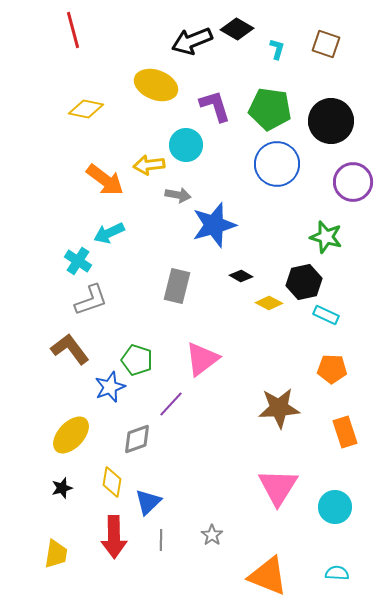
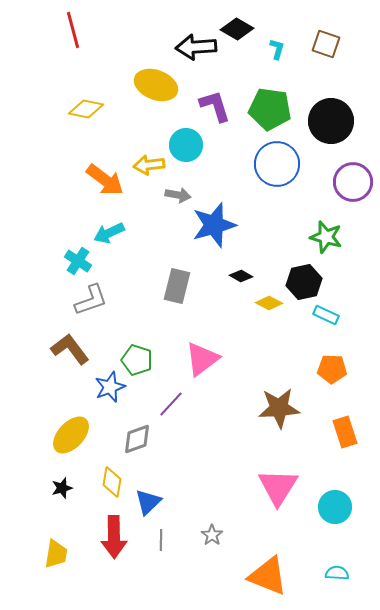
black arrow at (192, 41): moved 4 px right, 6 px down; rotated 18 degrees clockwise
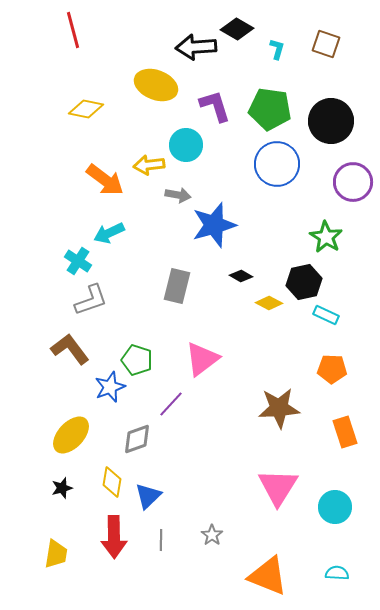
green star at (326, 237): rotated 16 degrees clockwise
blue triangle at (148, 502): moved 6 px up
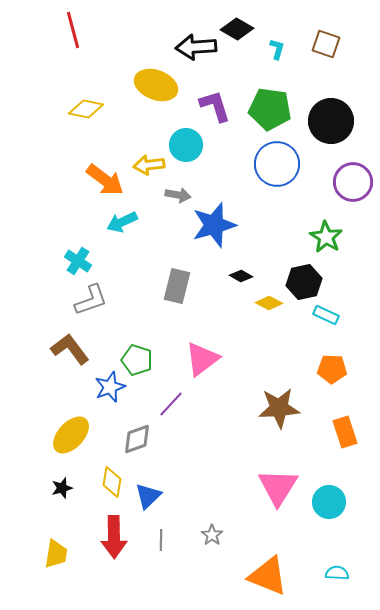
cyan arrow at (109, 233): moved 13 px right, 11 px up
cyan circle at (335, 507): moved 6 px left, 5 px up
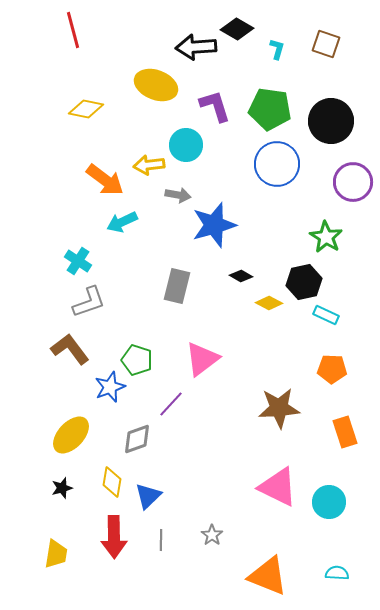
gray L-shape at (91, 300): moved 2 px left, 2 px down
pink triangle at (278, 487): rotated 36 degrees counterclockwise
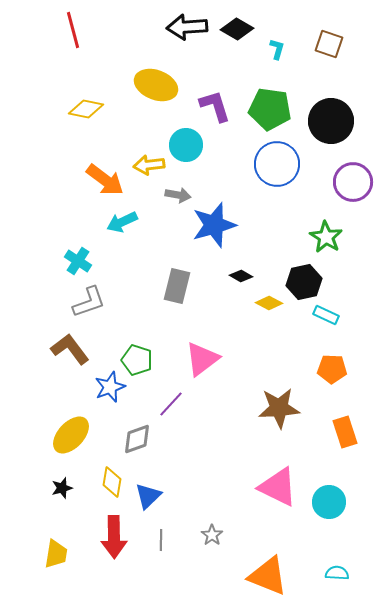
brown square at (326, 44): moved 3 px right
black arrow at (196, 47): moved 9 px left, 20 px up
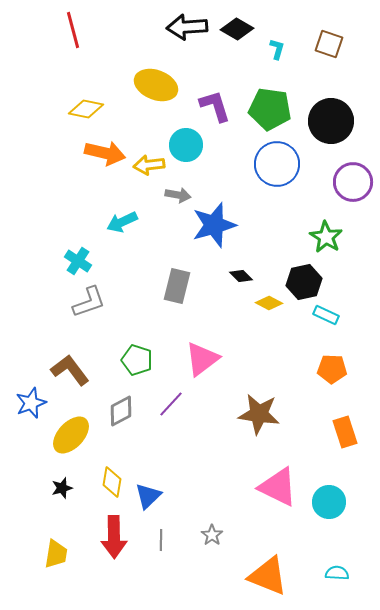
orange arrow at (105, 180): moved 27 px up; rotated 24 degrees counterclockwise
black diamond at (241, 276): rotated 15 degrees clockwise
brown L-shape at (70, 349): moved 21 px down
blue star at (110, 387): moved 79 px left, 16 px down
brown star at (279, 408): moved 20 px left, 6 px down; rotated 12 degrees clockwise
gray diamond at (137, 439): moved 16 px left, 28 px up; rotated 8 degrees counterclockwise
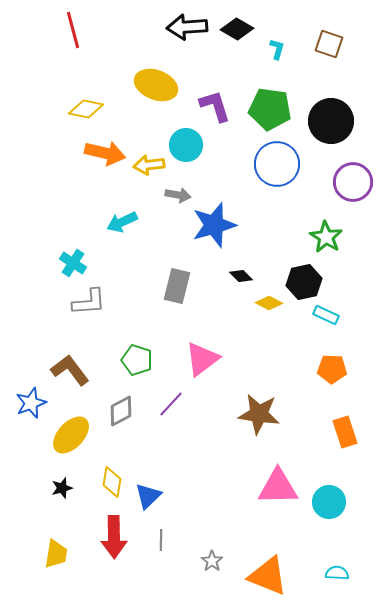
cyan cross at (78, 261): moved 5 px left, 2 px down
gray L-shape at (89, 302): rotated 15 degrees clockwise
pink triangle at (278, 487): rotated 27 degrees counterclockwise
gray star at (212, 535): moved 26 px down
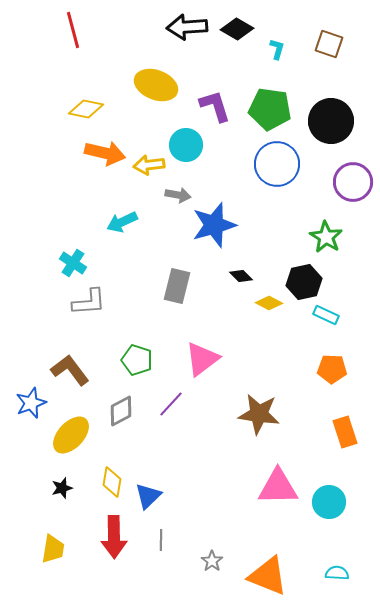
yellow trapezoid at (56, 554): moved 3 px left, 5 px up
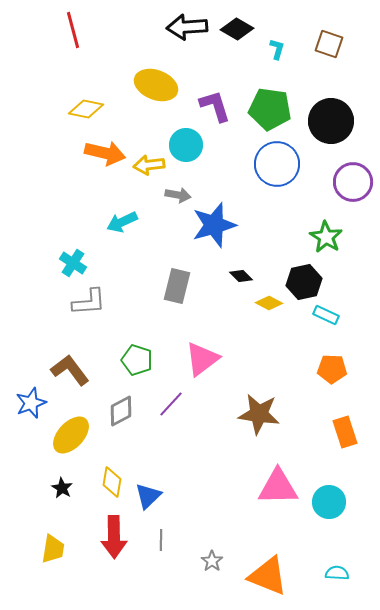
black star at (62, 488): rotated 25 degrees counterclockwise
